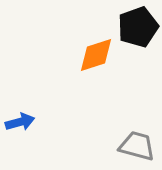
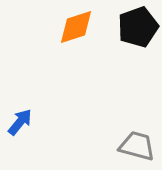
orange diamond: moved 20 px left, 28 px up
blue arrow: rotated 36 degrees counterclockwise
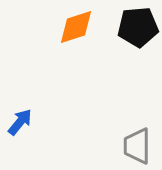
black pentagon: rotated 15 degrees clockwise
gray trapezoid: rotated 105 degrees counterclockwise
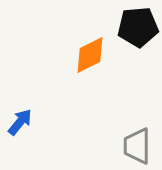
orange diamond: moved 14 px right, 28 px down; rotated 9 degrees counterclockwise
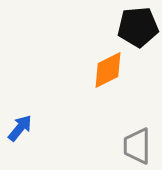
orange diamond: moved 18 px right, 15 px down
blue arrow: moved 6 px down
